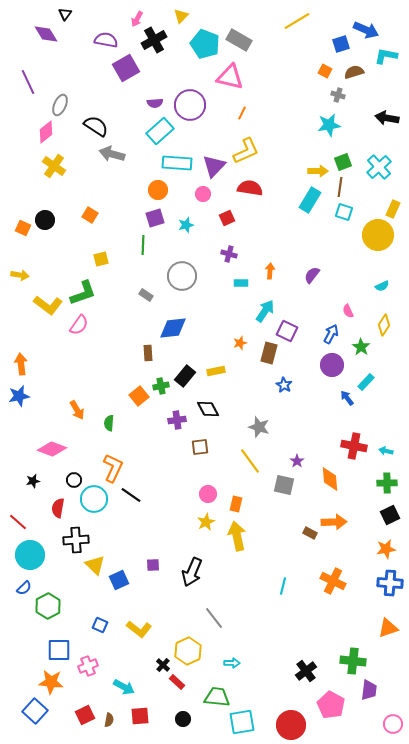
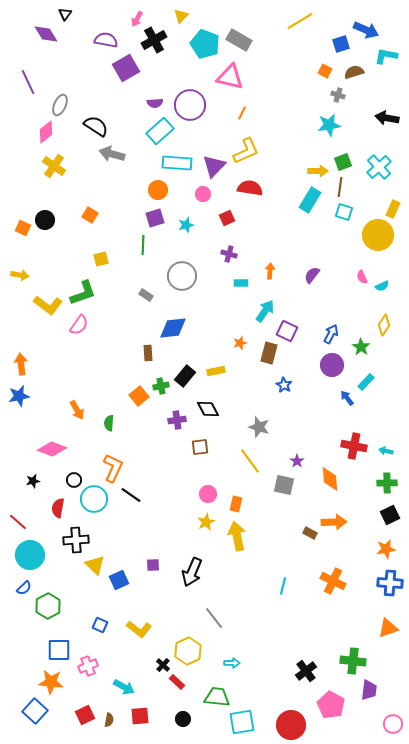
yellow line at (297, 21): moved 3 px right
pink semicircle at (348, 311): moved 14 px right, 34 px up
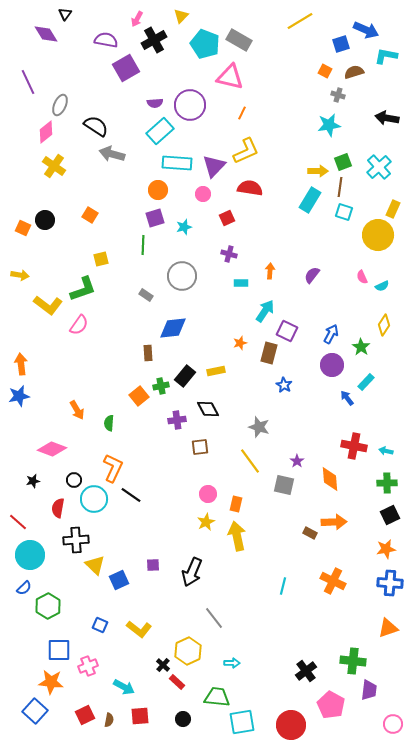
cyan star at (186, 225): moved 2 px left, 2 px down
green L-shape at (83, 293): moved 4 px up
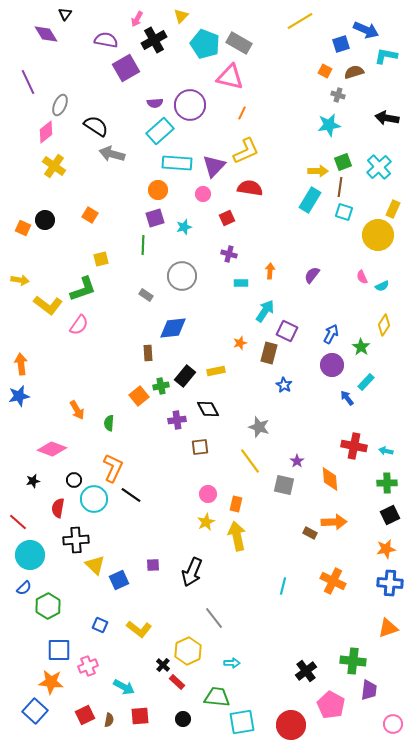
gray rectangle at (239, 40): moved 3 px down
yellow arrow at (20, 275): moved 5 px down
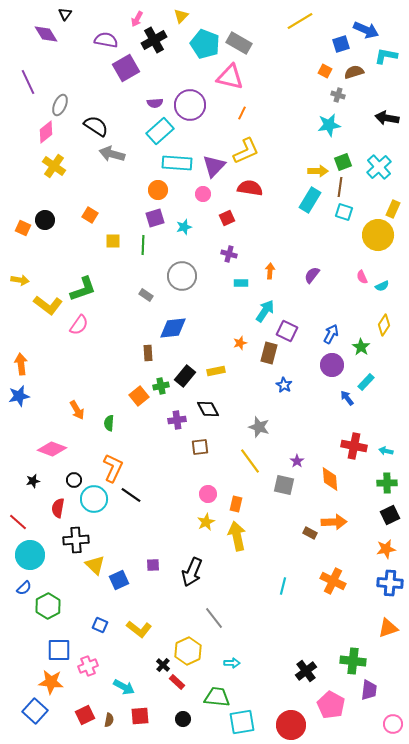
yellow square at (101, 259): moved 12 px right, 18 px up; rotated 14 degrees clockwise
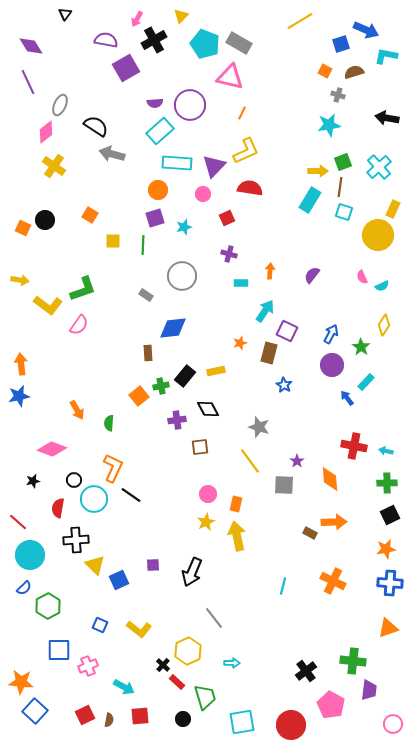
purple diamond at (46, 34): moved 15 px left, 12 px down
gray square at (284, 485): rotated 10 degrees counterclockwise
orange star at (51, 682): moved 30 px left
green trapezoid at (217, 697): moved 12 px left; rotated 68 degrees clockwise
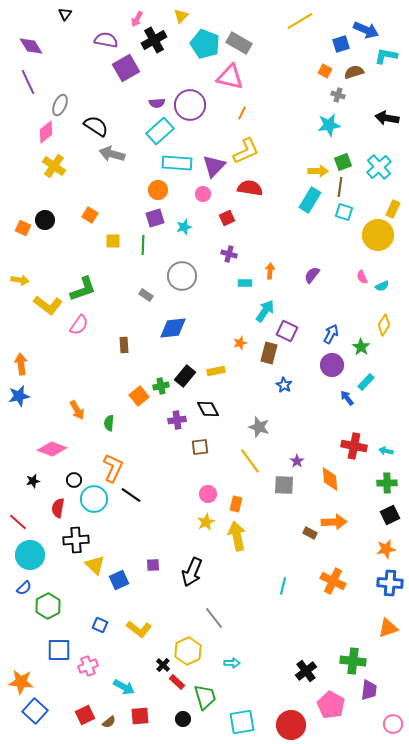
purple semicircle at (155, 103): moved 2 px right
cyan rectangle at (241, 283): moved 4 px right
brown rectangle at (148, 353): moved 24 px left, 8 px up
brown semicircle at (109, 720): moved 2 px down; rotated 40 degrees clockwise
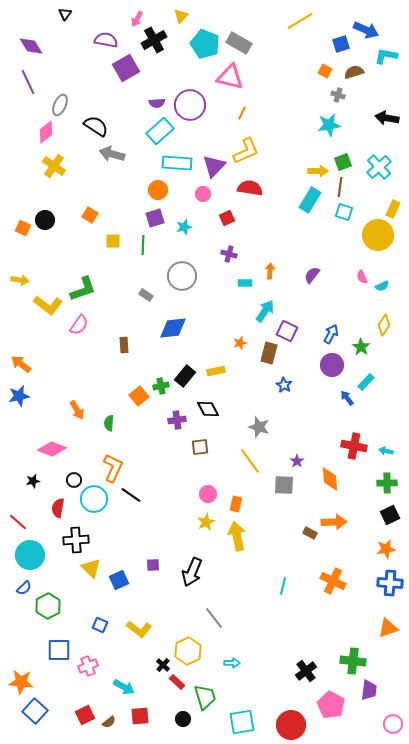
orange arrow at (21, 364): rotated 45 degrees counterclockwise
yellow triangle at (95, 565): moved 4 px left, 3 px down
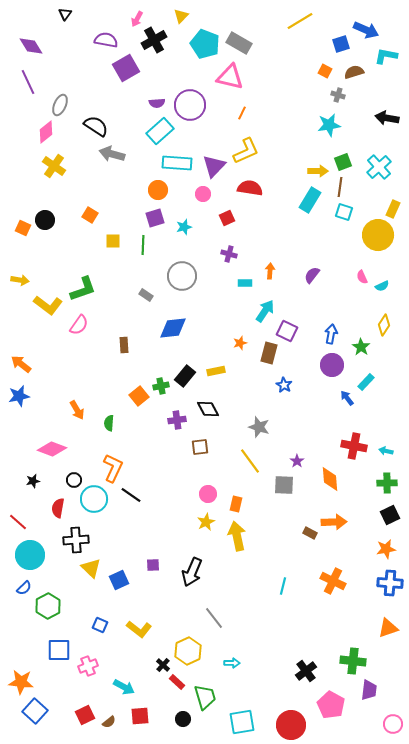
blue arrow at (331, 334): rotated 18 degrees counterclockwise
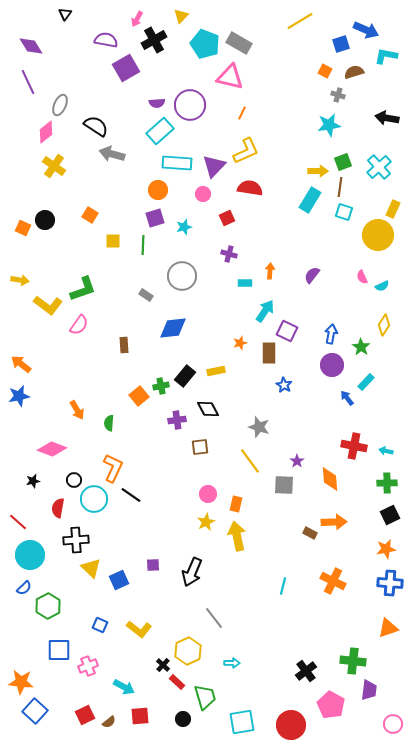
brown rectangle at (269, 353): rotated 15 degrees counterclockwise
